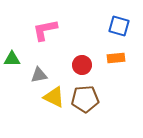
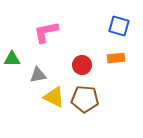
pink L-shape: moved 1 px right, 2 px down
gray triangle: moved 1 px left
brown pentagon: rotated 8 degrees clockwise
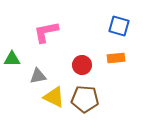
gray triangle: moved 1 px down
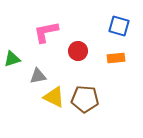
green triangle: rotated 18 degrees counterclockwise
red circle: moved 4 px left, 14 px up
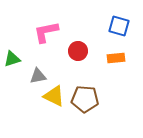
yellow triangle: moved 1 px up
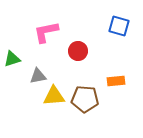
orange rectangle: moved 23 px down
yellow triangle: rotated 30 degrees counterclockwise
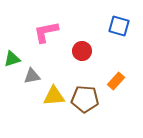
red circle: moved 4 px right
gray triangle: moved 6 px left
orange rectangle: rotated 42 degrees counterclockwise
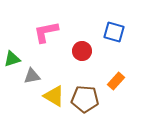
blue square: moved 5 px left, 6 px down
yellow triangle: rotated 35 degrees clockwise
